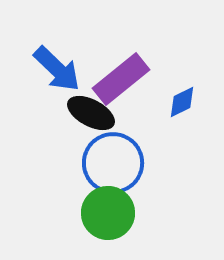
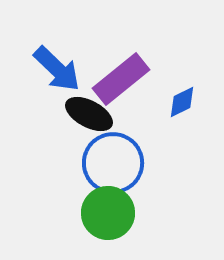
black ellipse: moved 2 px left, 1 px down
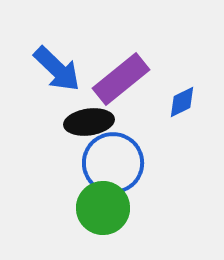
black ellipse: moved 8 px down; rotated 36 degrees counterclockwise
green circle: moved 5 px left, 5 px up
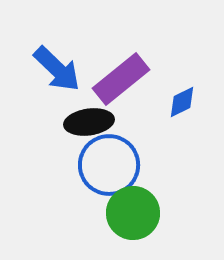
blue circle: moved 4 px left, 2 px down
green circle: moved 30 px right, 5 px down
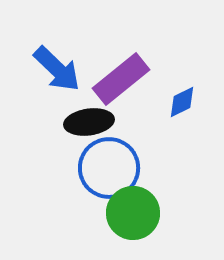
blue circle: moved 3 px down
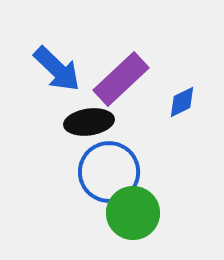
purple rectangle: rotated 4 degrees counterclockwise
blue circle: moved 4 px down
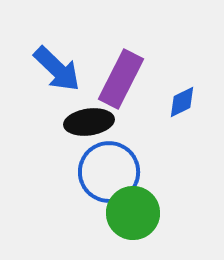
purple rectangle: rotated 20 degrees counterclockwise
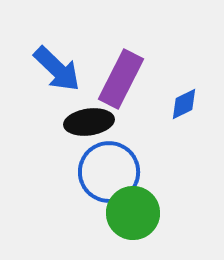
blue diamond: moved 2 px right, 2 px down
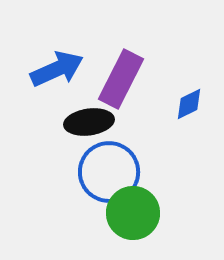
blue arrow: rotated 68 degrees counterclockwise
blue diamond: moved 5 px right
